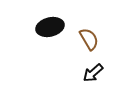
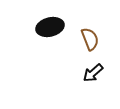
brown semicircle: moved 1 px right; rotated 10 degrees clockwise
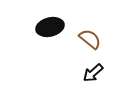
brown semicircle: rotated 30 degrees counterclockwise
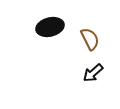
brown semicircle: rotated 25 degrees clockwise
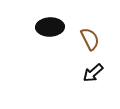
black ellipse: rotated 12 degrees clockwise
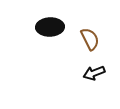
black arrow: moved 1 px right; rotated 20 degrees clockwise
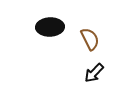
black arrow: rotated 25 degrees counterclockwise
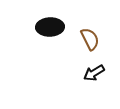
black arrow: rotated 15 degrees clockwise
